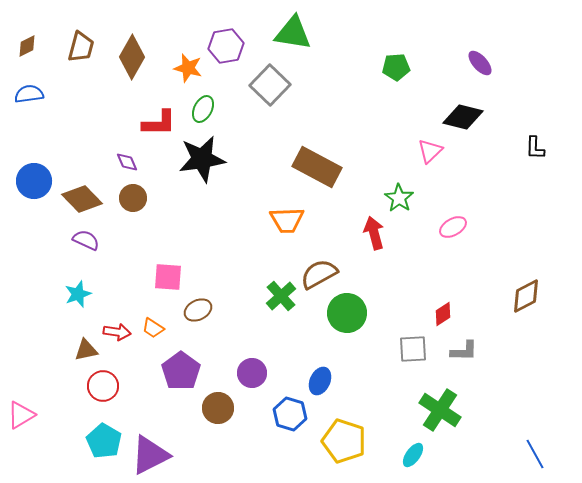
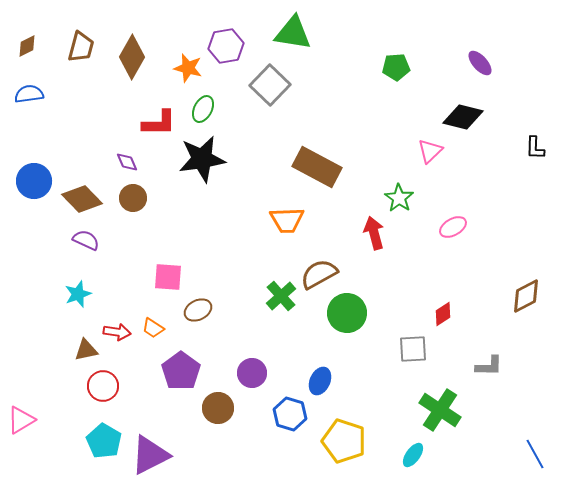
gray L-shape at (464, 351): moved 25 px right, 15 px down
pink triangle at (21, 415): moved 5 px down
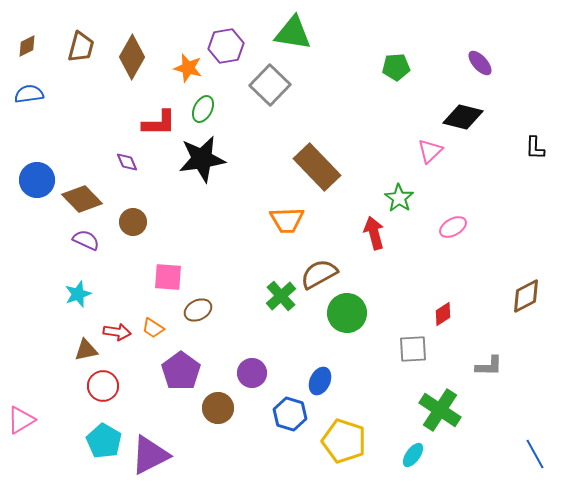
brown rectangle at (317, 167): rotated 18 degrees clockwise
blue circle at (34, 181): moved 3 px right, 1 px up
brown circle at (133, 198): moved 24 px down
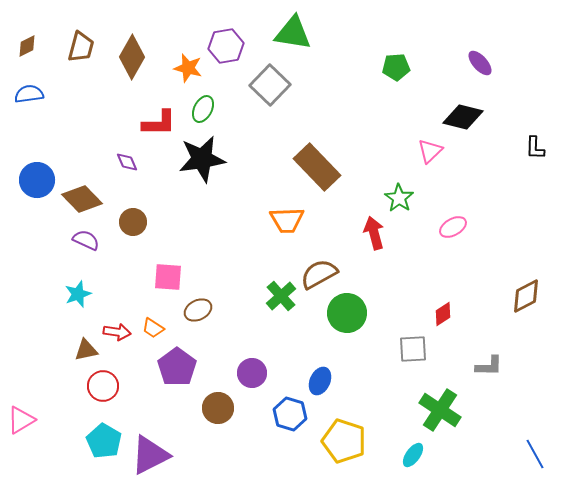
purple pentagon at (181, 371): moved 4 px left, 4 px up
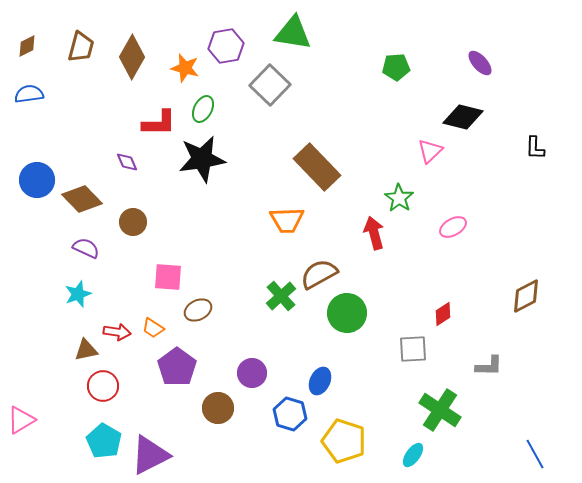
orange star at (188, 68): moved 3 px left
purple semicircle at (86, 240): moved 8 px down
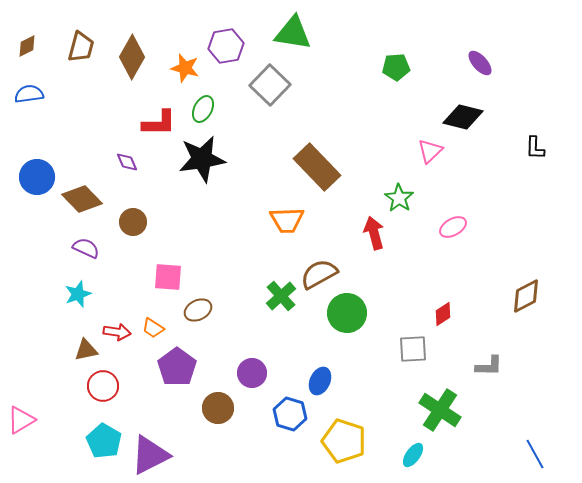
blue circle at (37, 180): moved 3 px up
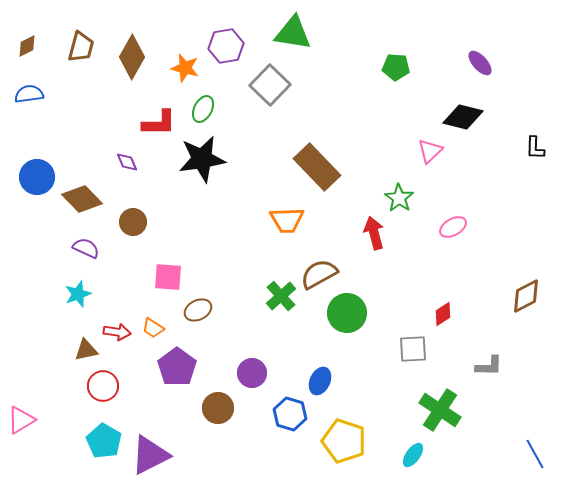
green pentagon at (396, 67): rotated 8 degrees clockwise
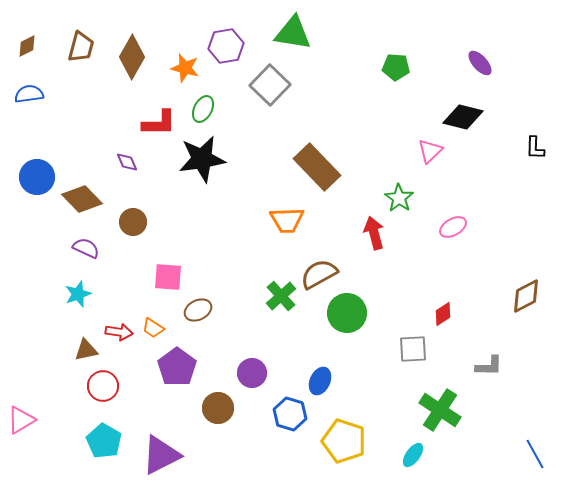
red arrow at (117, 332): moved 2 px right
purple triangle at (150, 455): moved 11 px right
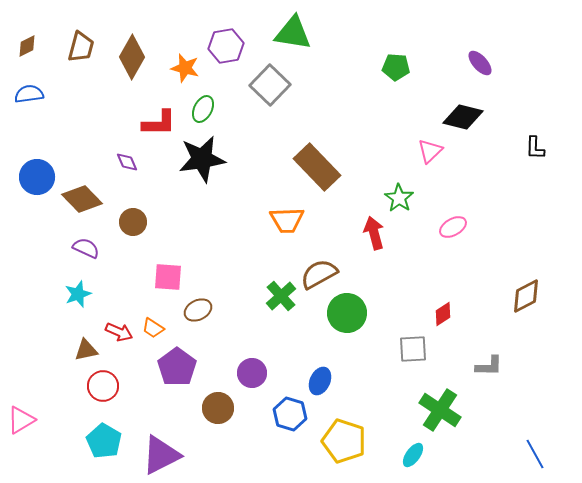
red arrow at (119, 332): rotated 16 degrees clockwise
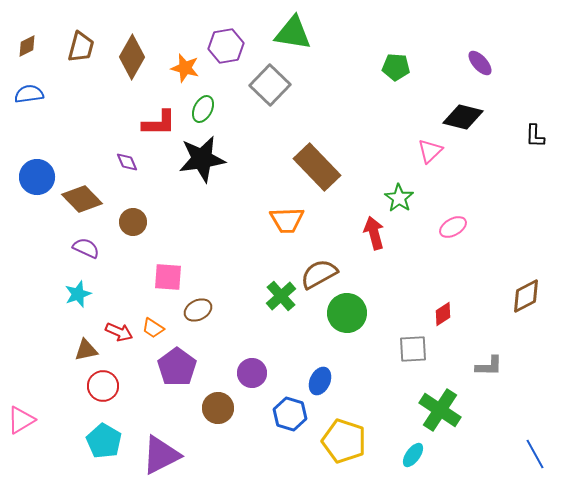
black L-shape at (535, 148): moved 12 px up
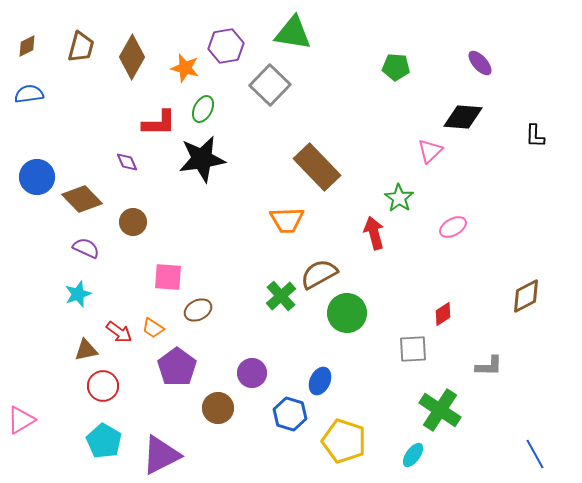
black diamond at (463, 117): rotated 9 degrees counterclockwise
red arrow at (119, 332): rotated 12 degrees clockwise
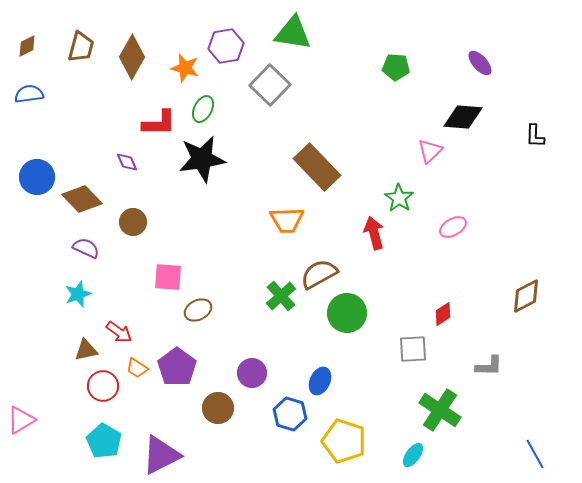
orange trapezoid at (153, 328): moved 16 px left, 40 px down
